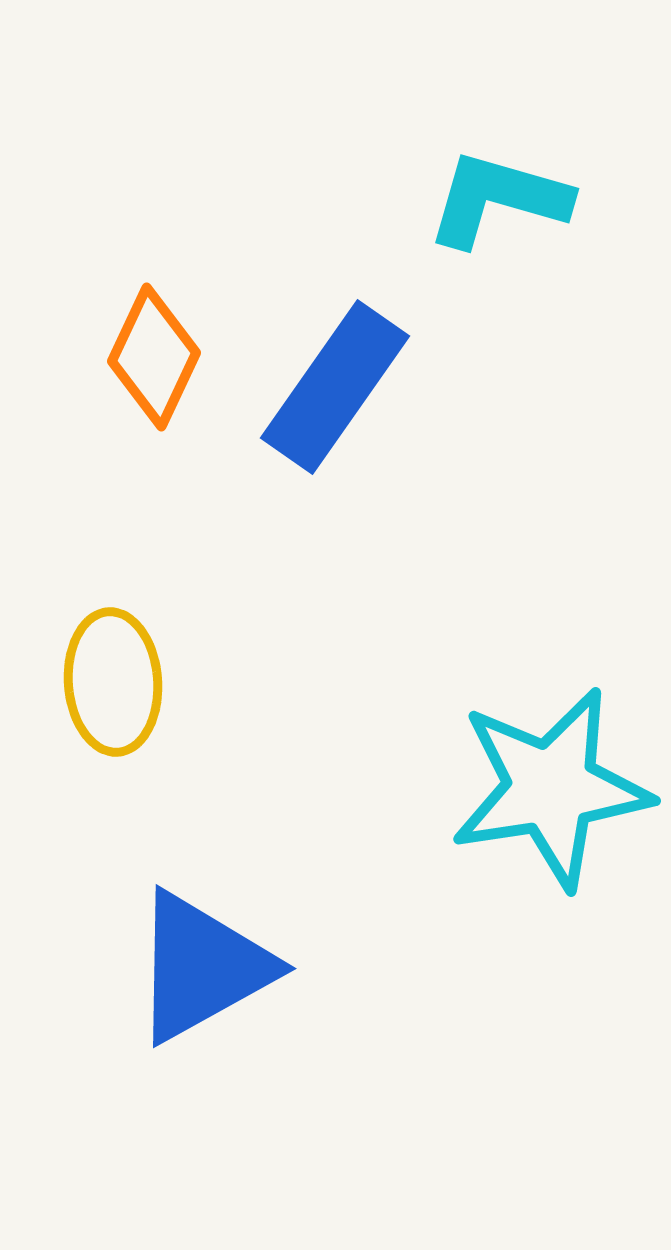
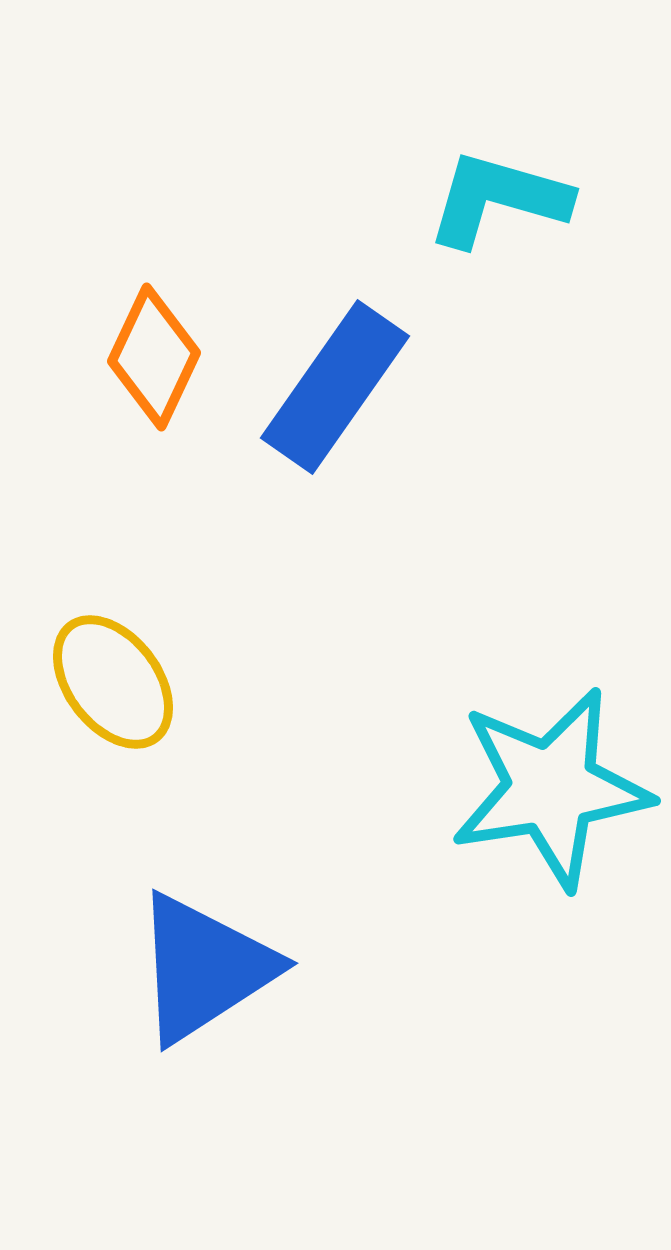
yellow ellipse: rotated 33 degrees counterclockwise
blue triangle: moved 2 px right, 1 px down; rotated 4 degrees counterclockwise
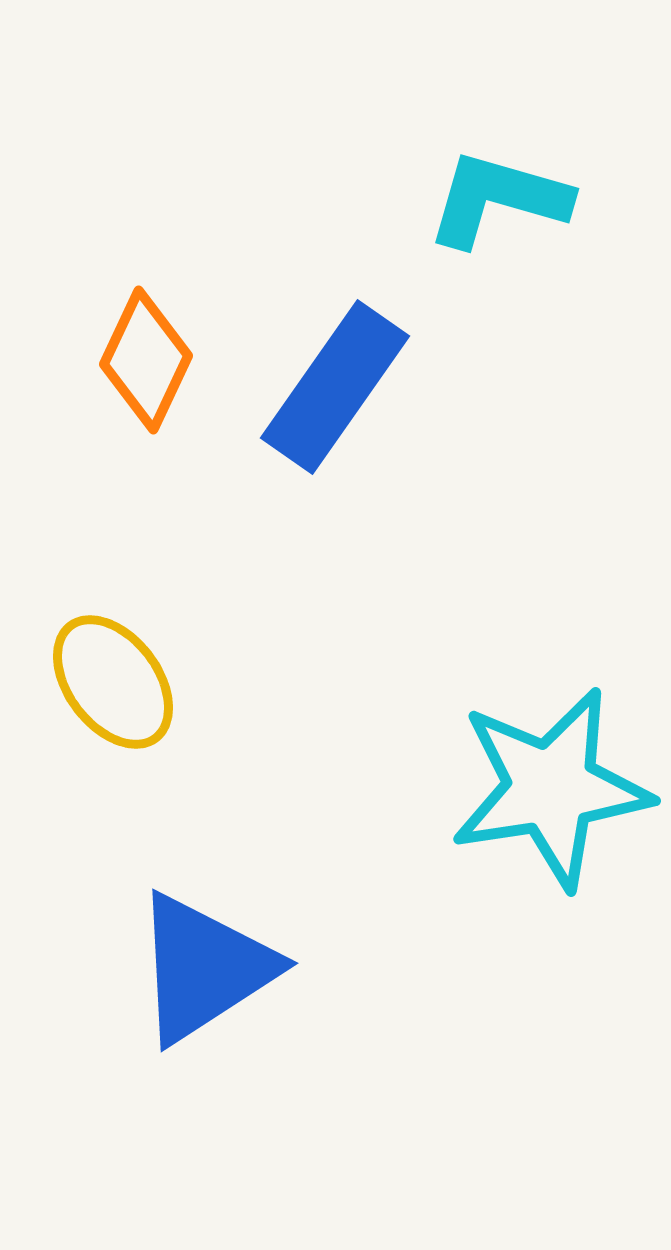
orange diamond: moved 8 px left, 3 px down
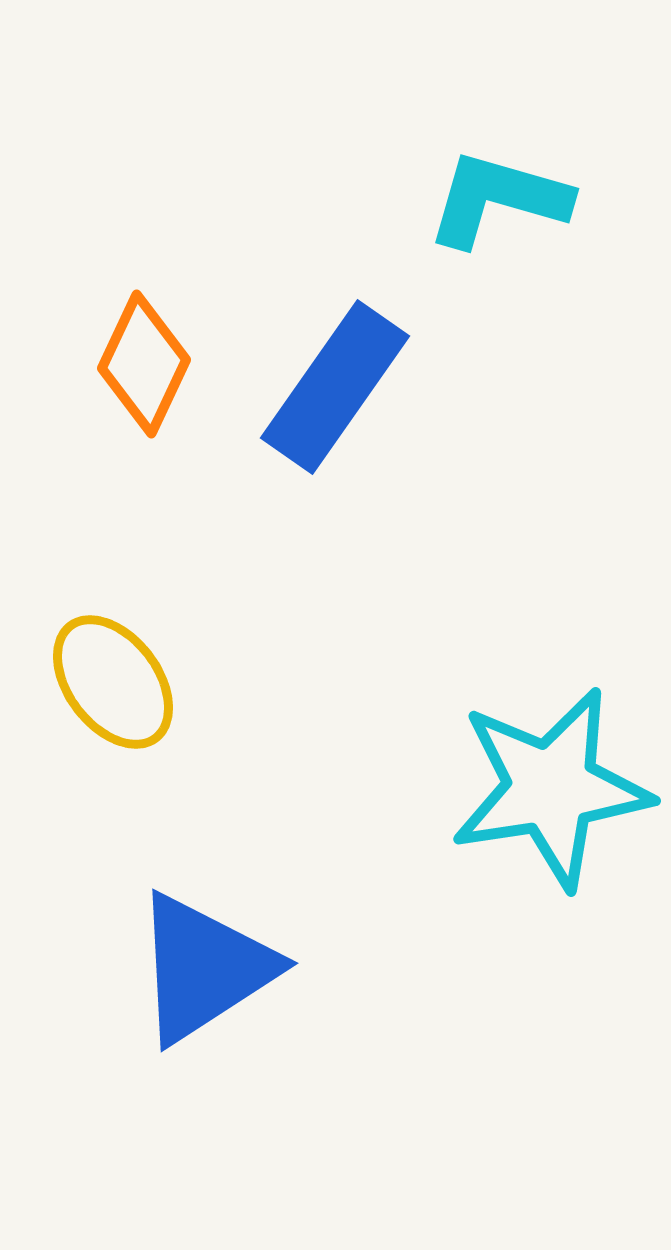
orange diamond: moved 2 px left, 4 px down
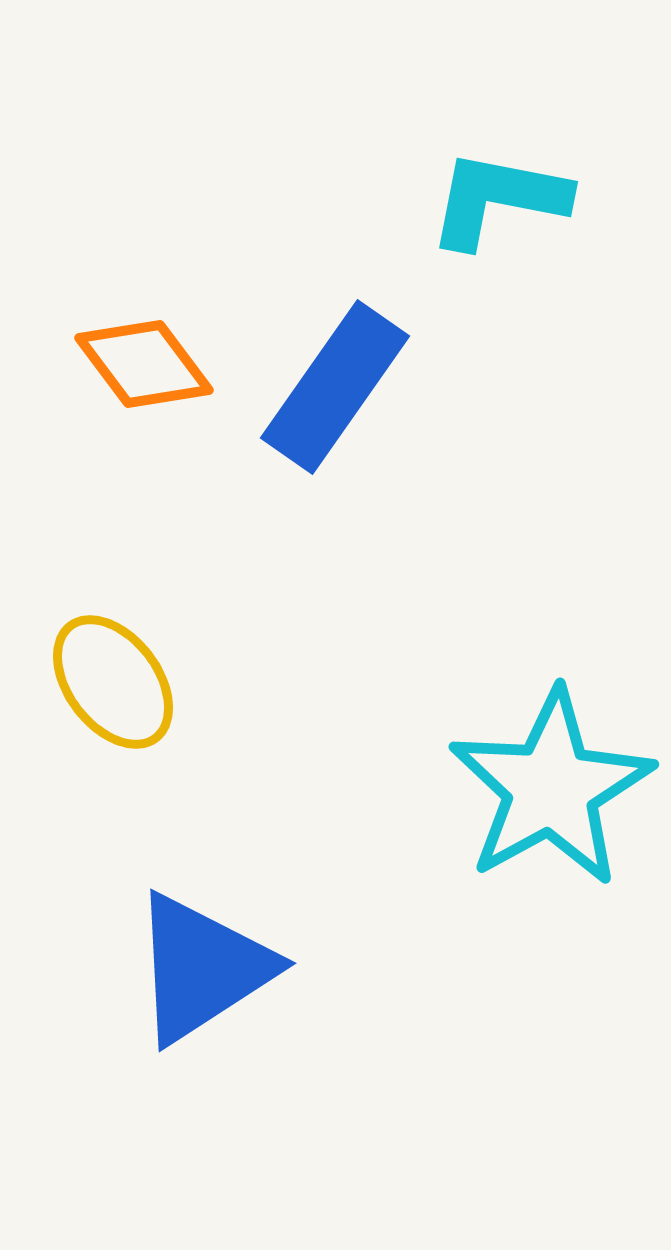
cyan L-shape: rotated 5 degrees counterclockwise
orange diamond: rotated 62 degrees counterclockwise
cyan star: rotated 20 degrees counterclockwise
blue triangle: moved 2 px left
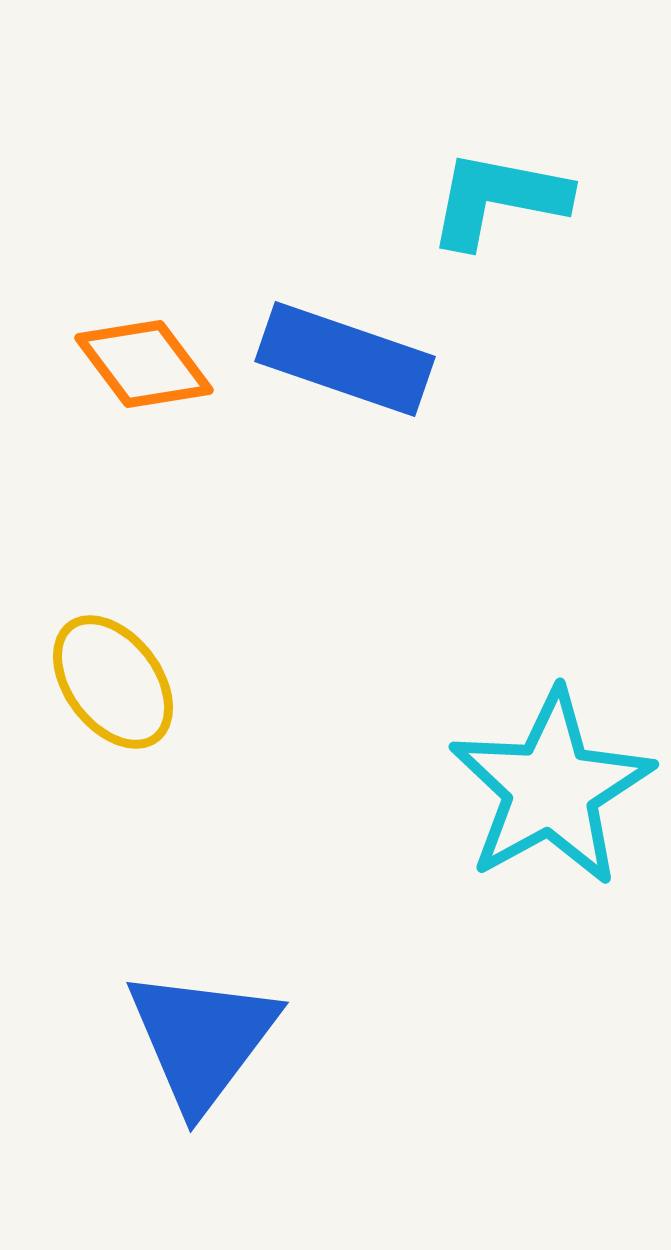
blue rectangle: moved 10 px right, 28 px up; rotated 74 degrees clockwise
blue triangle: moved 71 px down; rotated 20 degrees counterclockwise
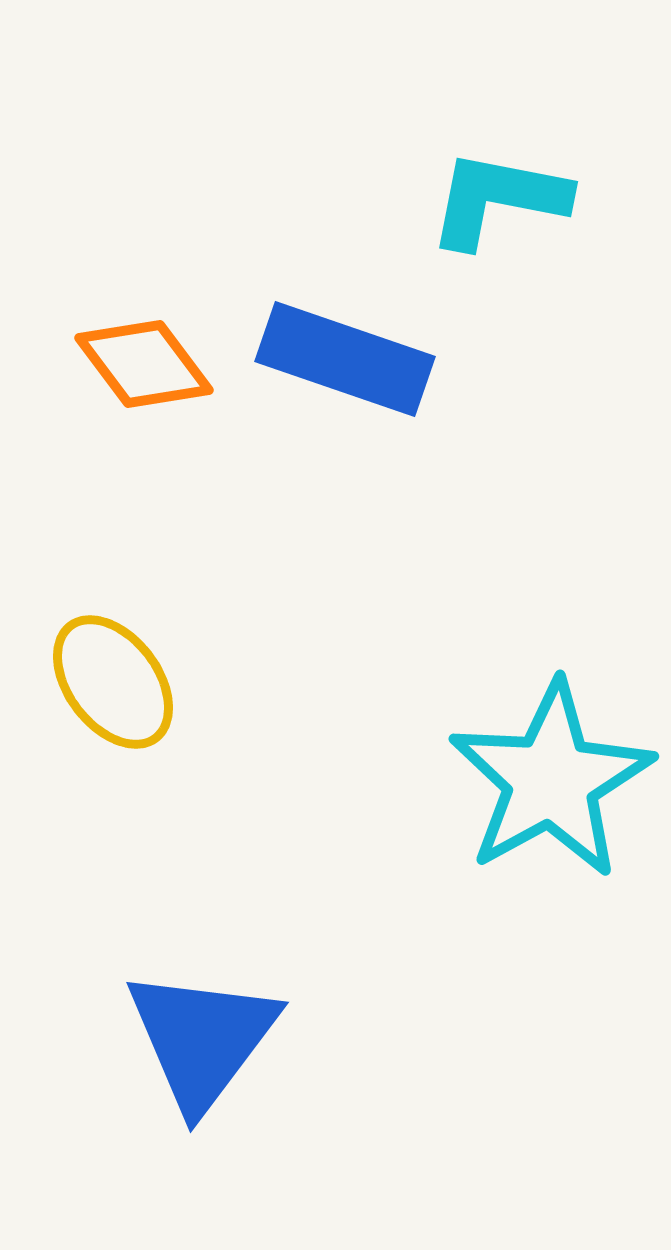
cyan star: moved 8 px up
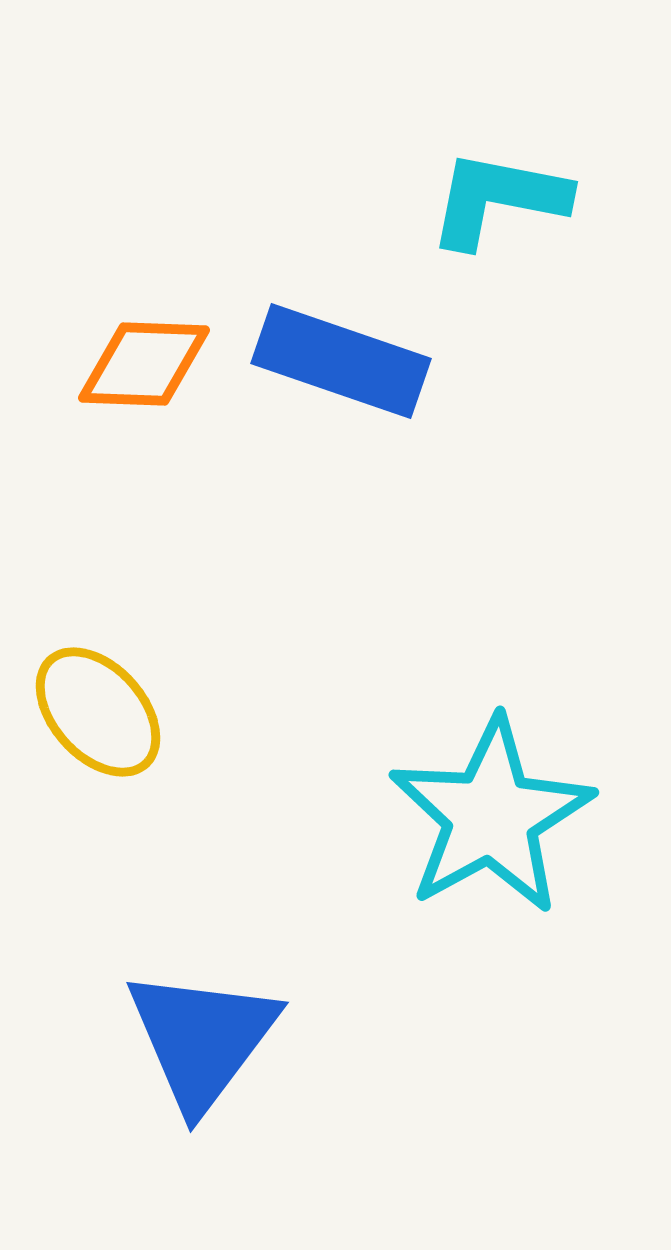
blue rectangle: moved 4 px left, 2 px down
orange diamond: rotated 51 degrees counterclockwise
yellow ellipse: moved 15 px left, 30 px down; rotated 5 degrees counterclockwise
cyan star: moved 60 px left, 36 px down
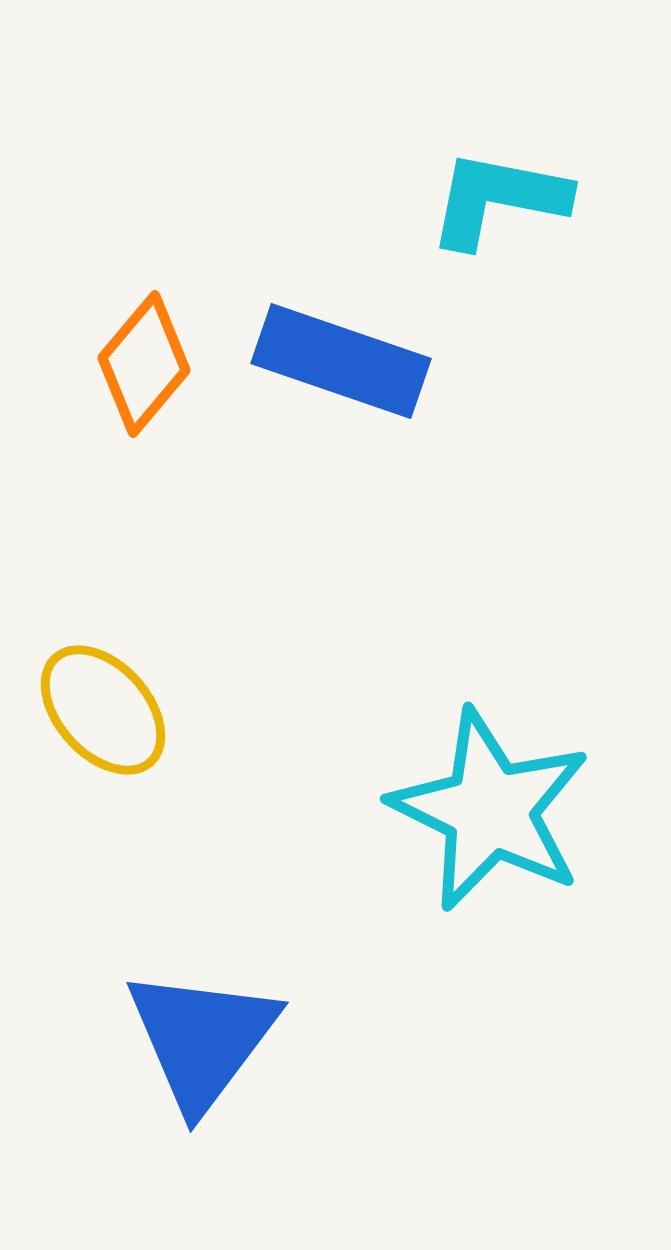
orange diamond: rotated 52 degrees counterclockwise
yellow ellipse: moved 5 px right, 2 px up
cyan star: moved 1 px left, 6 px up; rotated 17 degrees counterclockwise
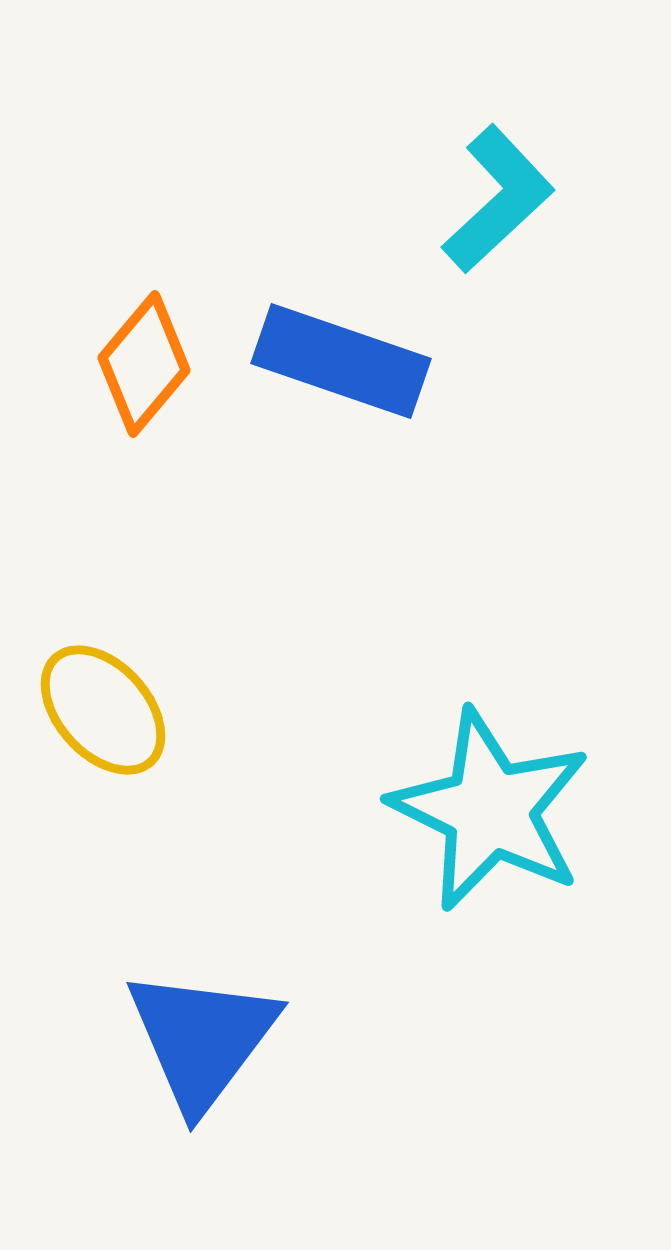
cyan L-shape: rotated 126 degrees clockwise
